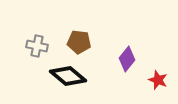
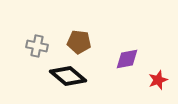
purple diamond: rotated 40 degrees clockwise
red star: rotated 30 degrees clockwise
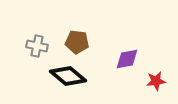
brown pentagon: moved 2 px left
red star: moved 2 px left, 1 px down; rotated 12 degrees clockwise
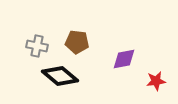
purple diamond: moved 3 px left
black diamond: moved 8 px left
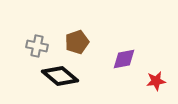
brown pentagon: rotated 25 degrees counterclockwise
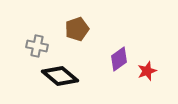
brown pentagon: moved 13 px up
purple diamond: moved 5 px left; rotated 25 degrees counterclockwise
red star: moved 9 px left, 10 px up; rotated 12 degrees counterclockwise
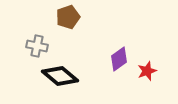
brown pentagon: moved 9 px left, 12 px up
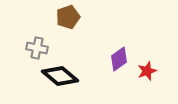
gray cross: moved 2 px down
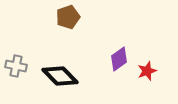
gray cross: moved 21 px left, 18 px down
black diamond: rotated 6 degrees clockwise
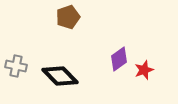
red star: moved 3 px left, 1 px up
